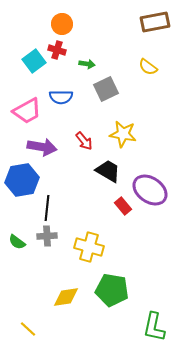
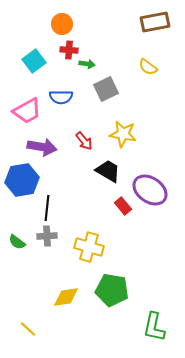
red cross: moved 12 px right; rotated 12 degrees counterclockwise
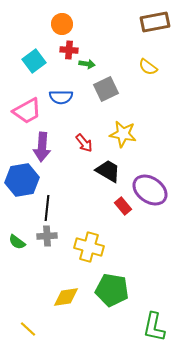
red arrow: moved 2 px down
purple arrow: rotated 84 degrees clockwise
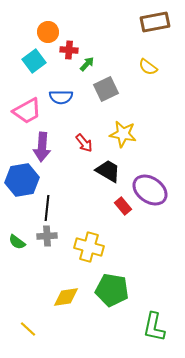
orange circle: moved 14 px left, 8 px down
green arrow: rotated 56 degrees counterclockwise
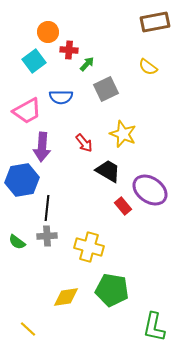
yellow star: rotated 12 degrees clockwise
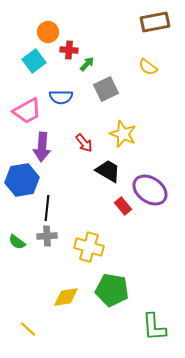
green L-shape: rotated 16 degrees counterclockwise
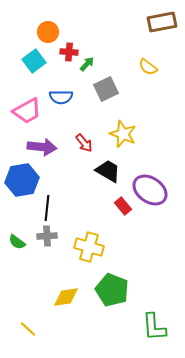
brown rectangle: moved 7 px right
red cross: moved 2 px down
purple arrow: rotated 88 degrees counterclockwise
green pentagon: rotated 12 degrees clockwise
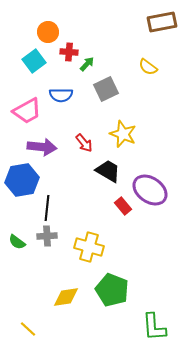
blue semicircle: moved 2 px up
